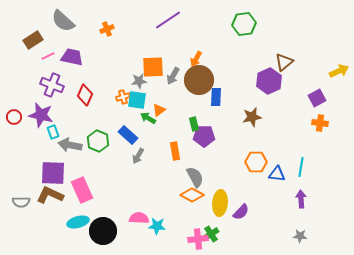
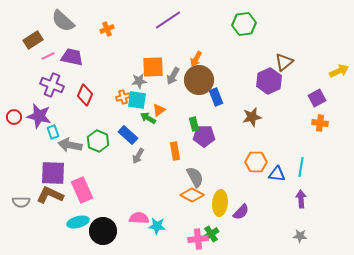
blue rectangle at (216, 97): rotated 24 degrees counterclockwise
purple star at (41, 115): moved 2 px left, 1 px down
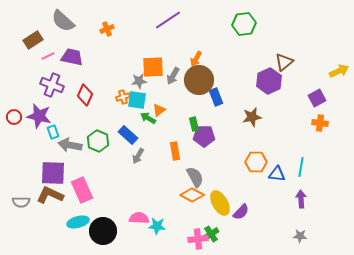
yellow ellipse at (220, 203): rotated 35 degrees counterclockwise
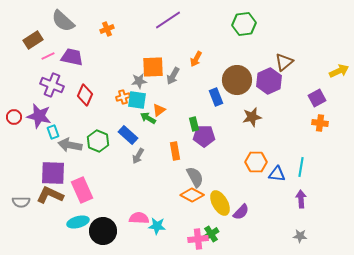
brown circle at (199, 80): moved 38 px right
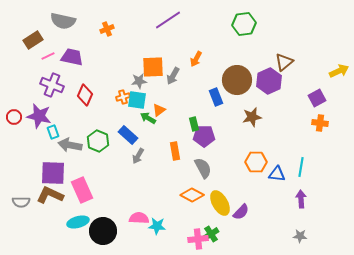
gray semicircle at (63, 21): rotated 30 degrees counterclockwise
gray semicircle at (195, 177): moved 8 px right, 9 px up
